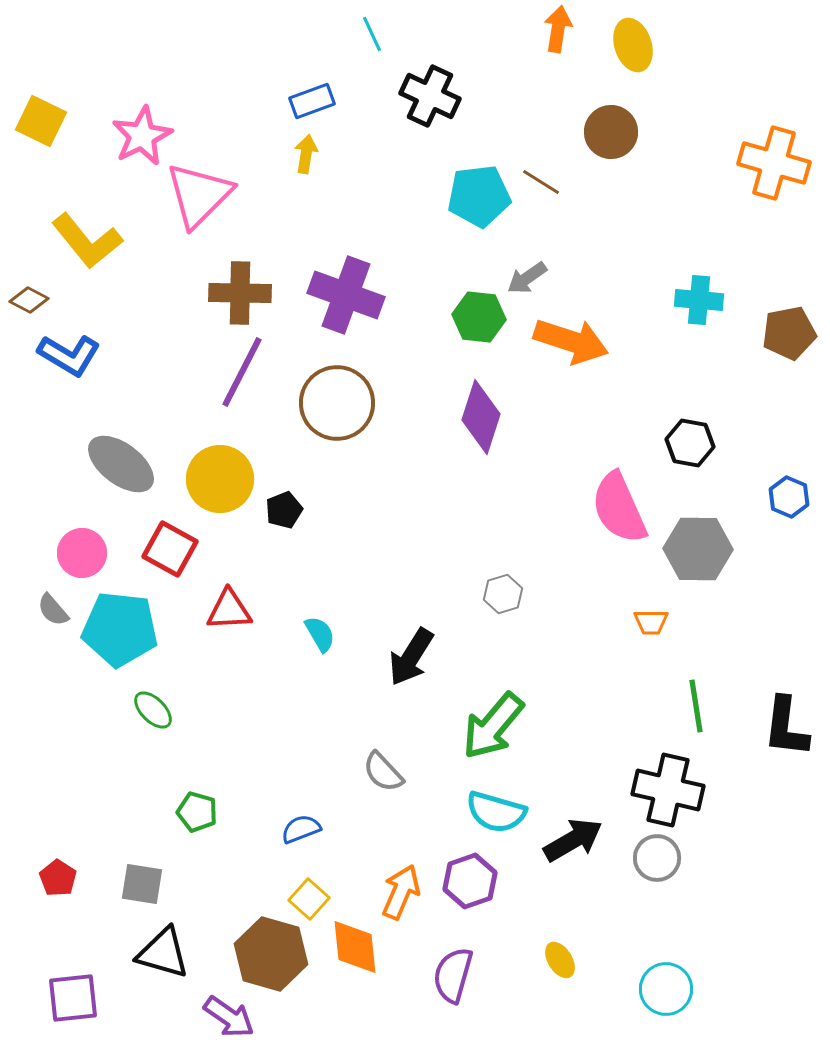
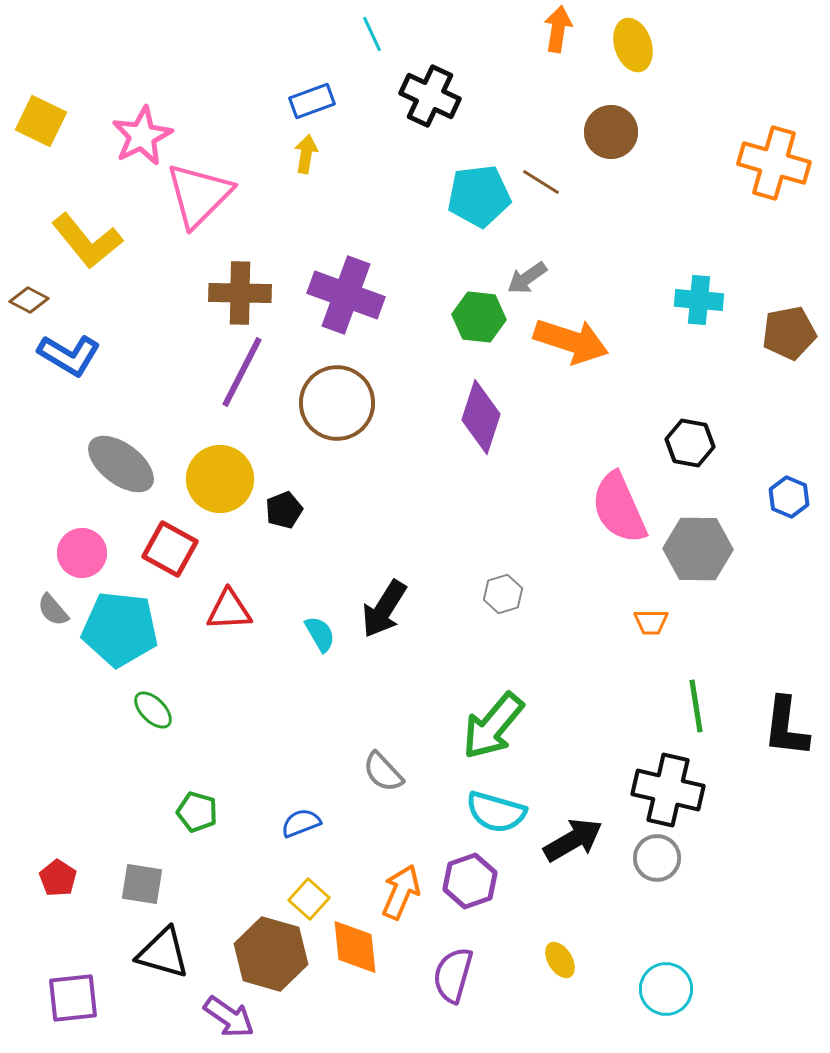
black arrow at (411, 657): moved 27 px left, 48 px up
blue semicircle at (301, 829): moved 6 px up
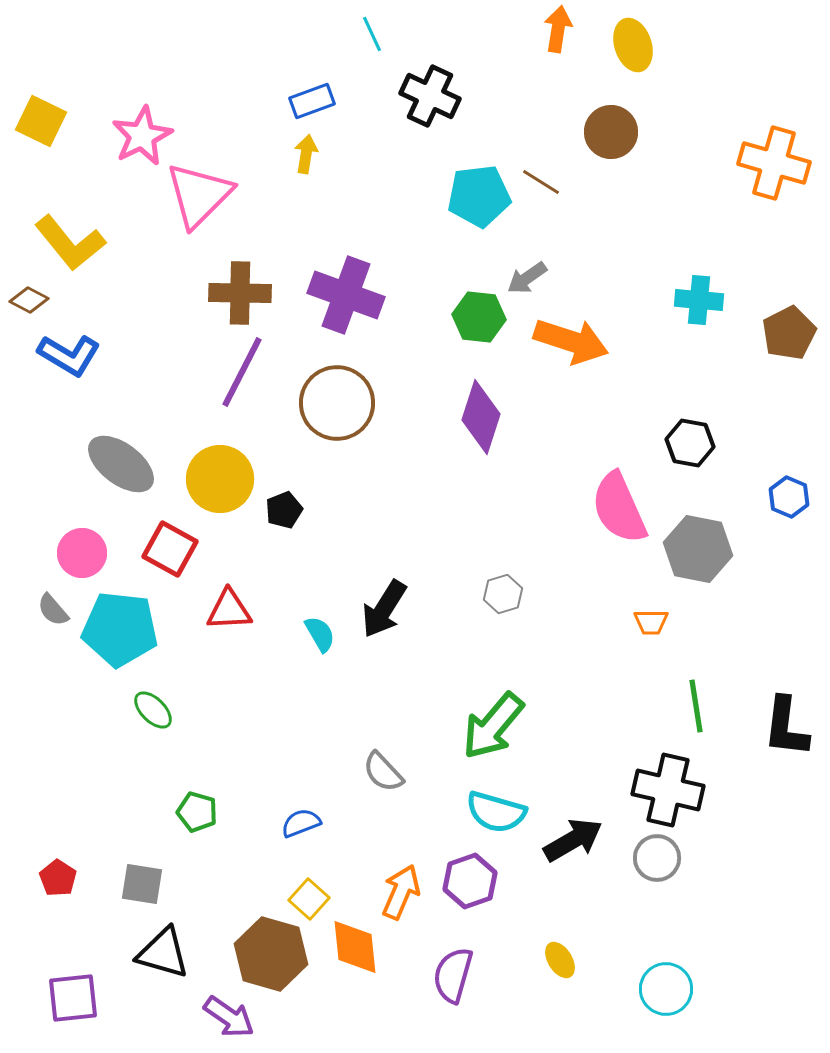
yellow L-shape at (87, 241): moved 17 px left, 2 px down
brown pentagon at (789, 333): rotated 16 degrees counterclockwise
gray hexagon at (698, 549): rotated 10 degrees clockwise
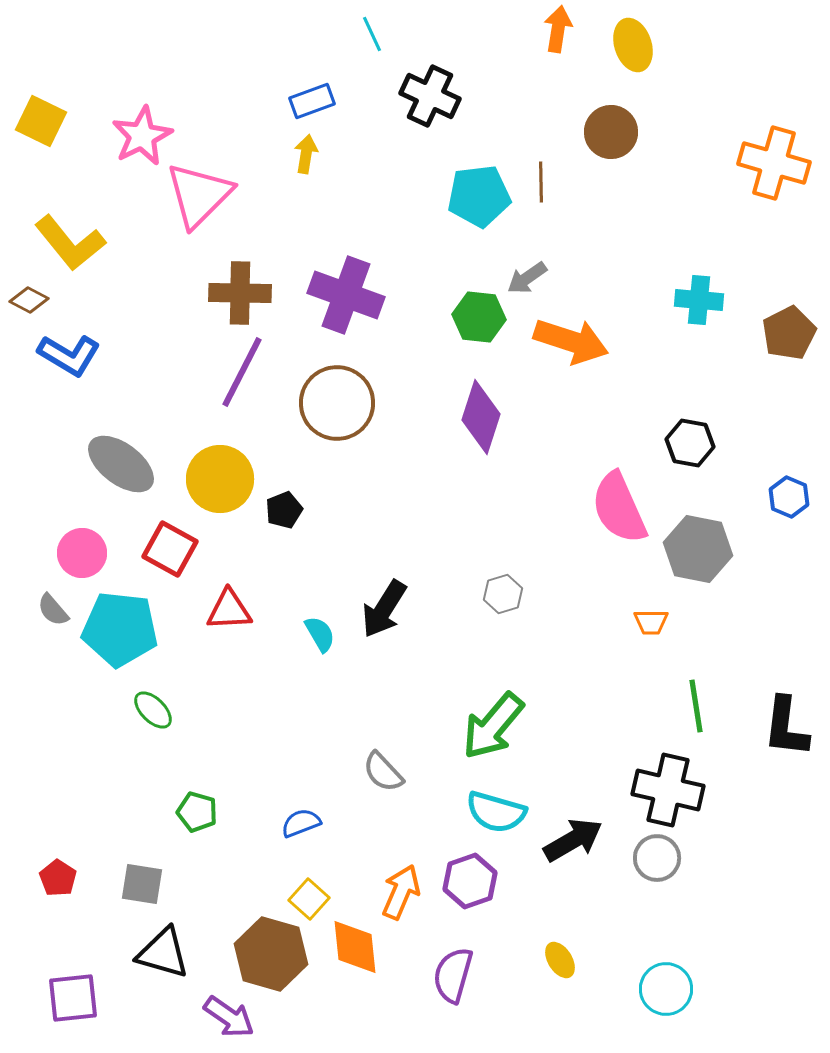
brown line at (541, 182): rotated 57 degrees clockwise
